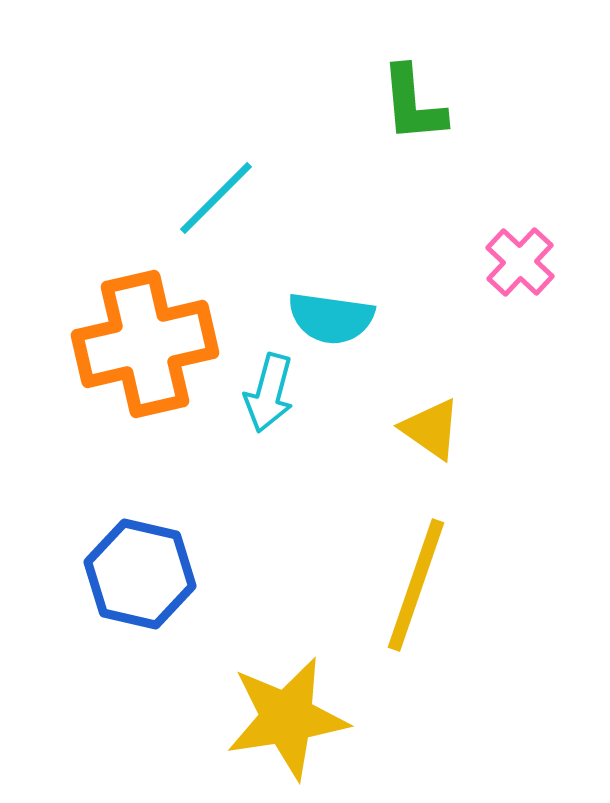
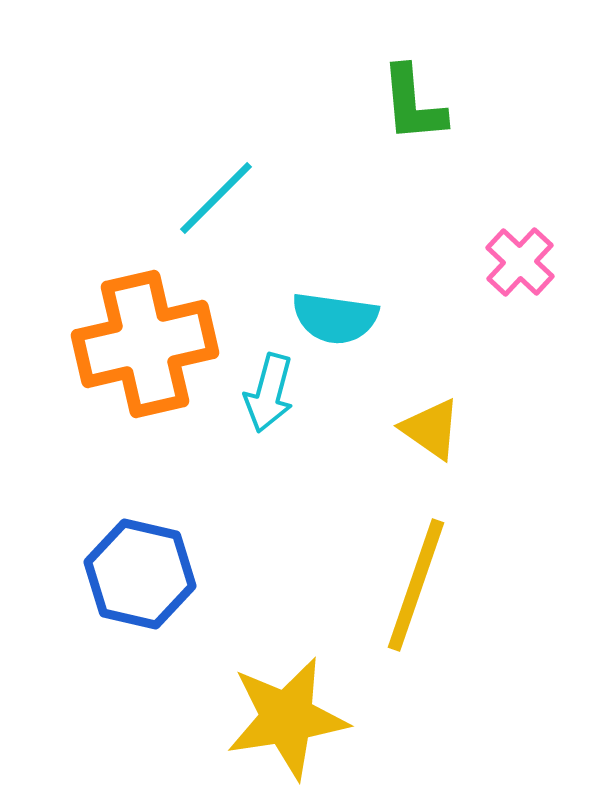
cyan semicircle: moved 4 px right
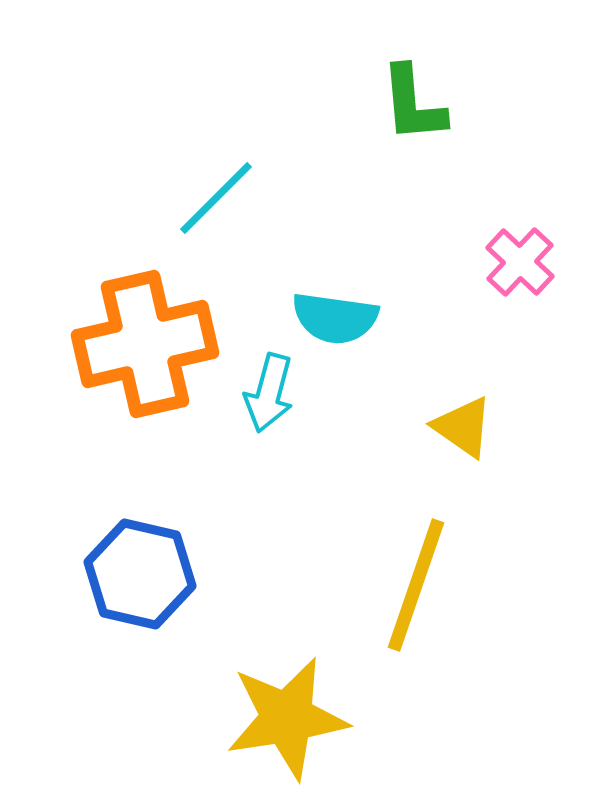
yellow triangle: moved 32 px right, 2 px up
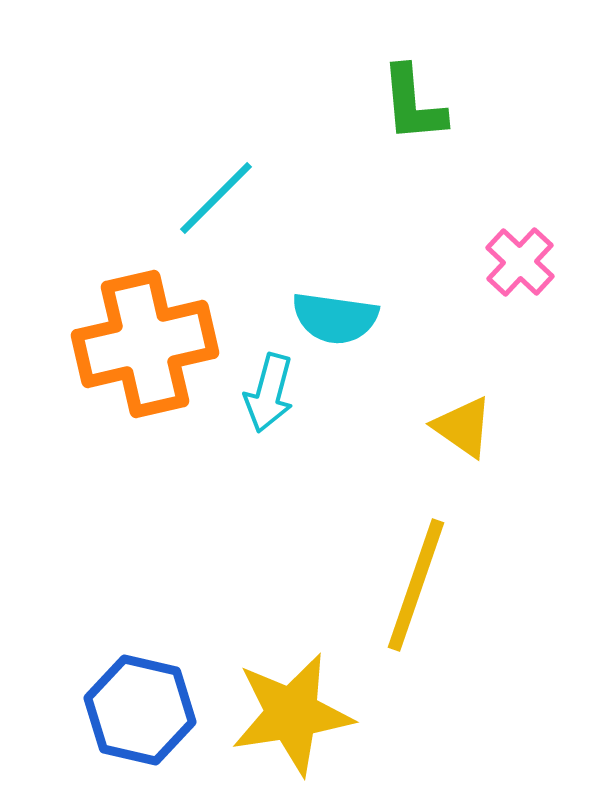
blue hexagon: moved 136 px down
yellow star: moved 5 px right, 4 px up
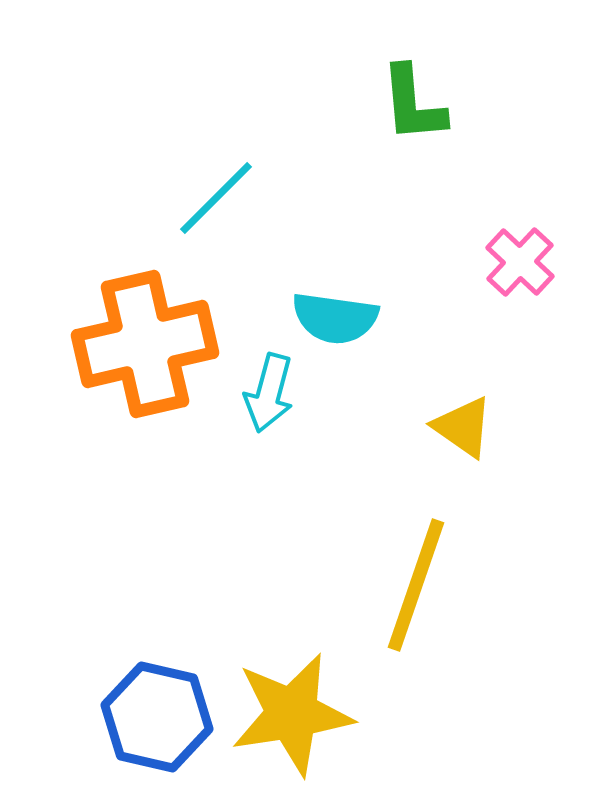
blue hexagon: moved 17 px right, 7 px down
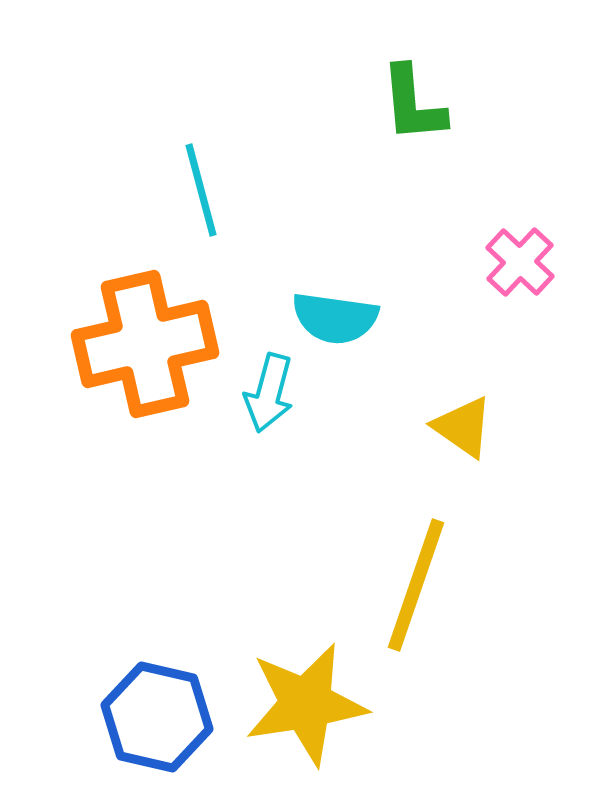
cyan line: moved 15 px left, 8 px up; rotated 60 degrees counterclockwise
yellow star: moved 14 px right, 10 px up
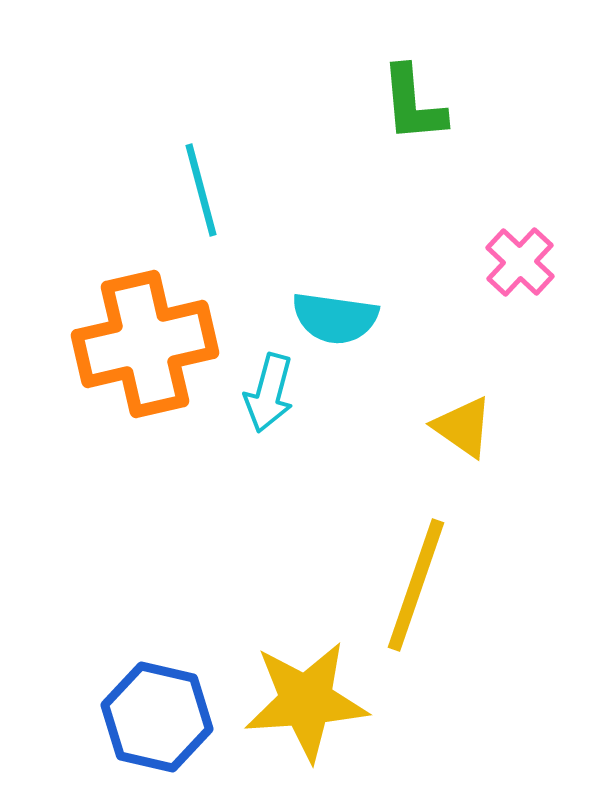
yellow star: moved 3 px up; rotated 5 degrees clockwise
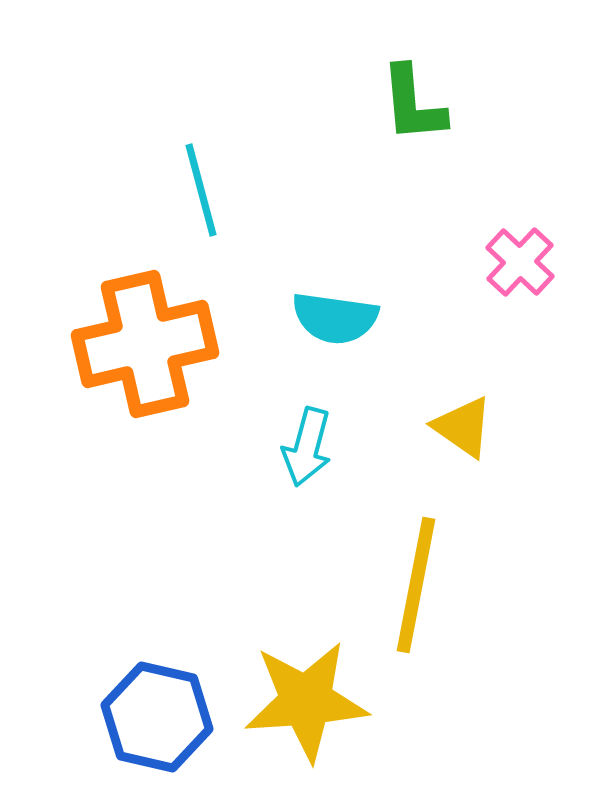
cyan arrow: moved 38 px right, 54 px down
yellow line: rotated 8 degrees counterclockwise
